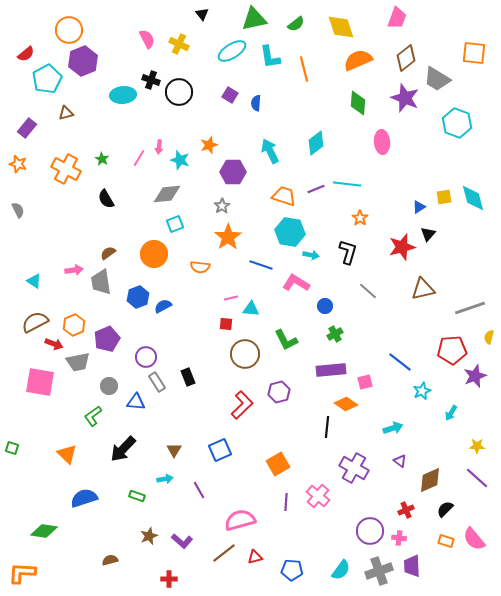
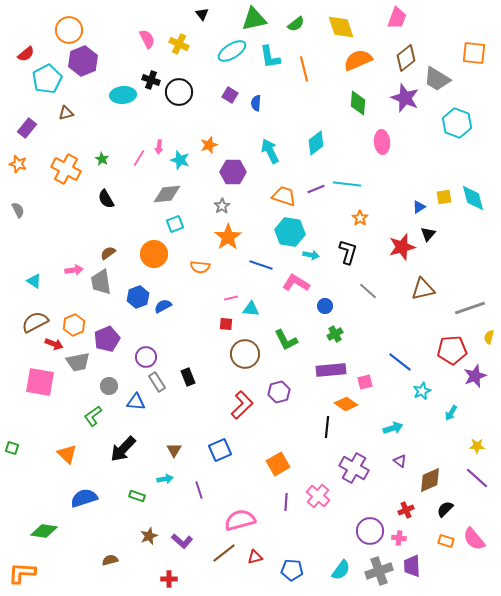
purple line at (199, 490): rotated 12 degrees clockwise
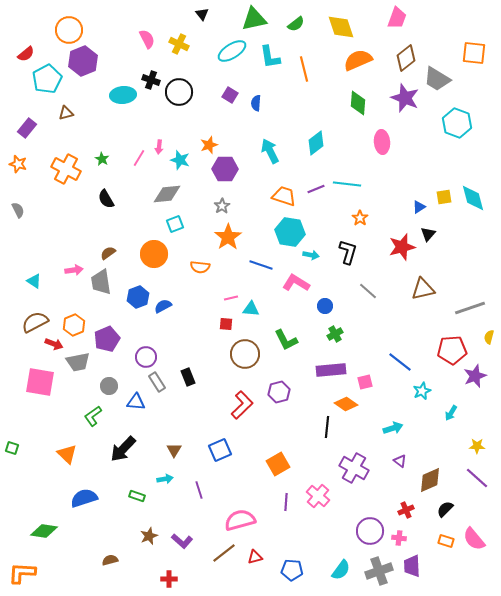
purple hexagon at (233, 172): moved 8 px left, 3 px up
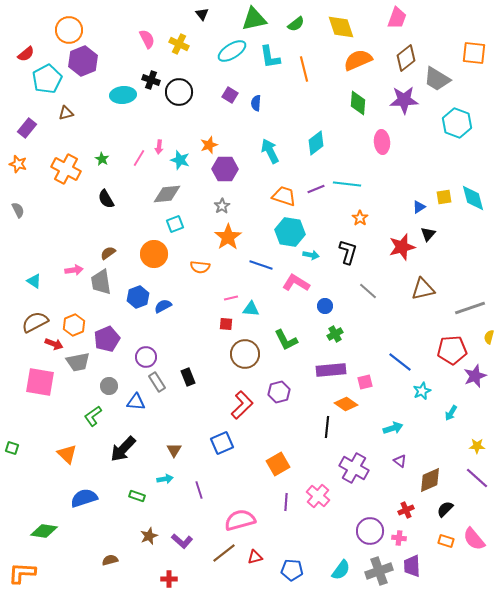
purple star at (405, 98): moved 1 px left, 2 px down; rotated 24 degrees counterclockwise
blue square at (220, 450): moved 2 px right, 7 px up
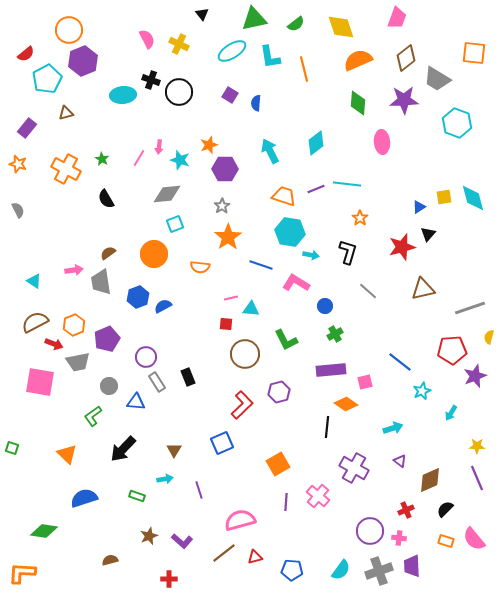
purple line at (477, 478): rotated 25 degrees clockwise
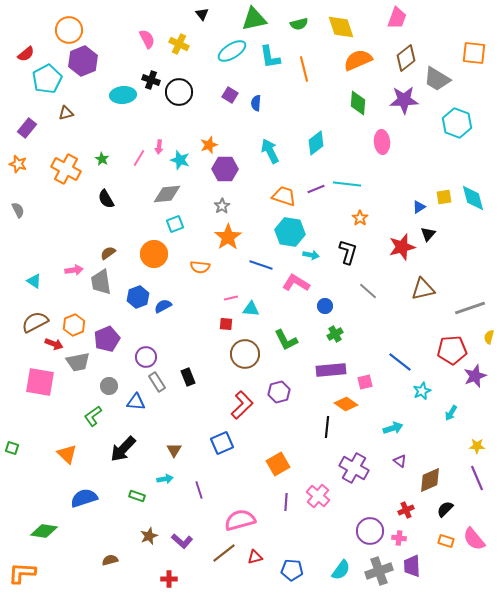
green semicircle at (296, 24): moved 3 px right; rotated 24 degrees clockwise
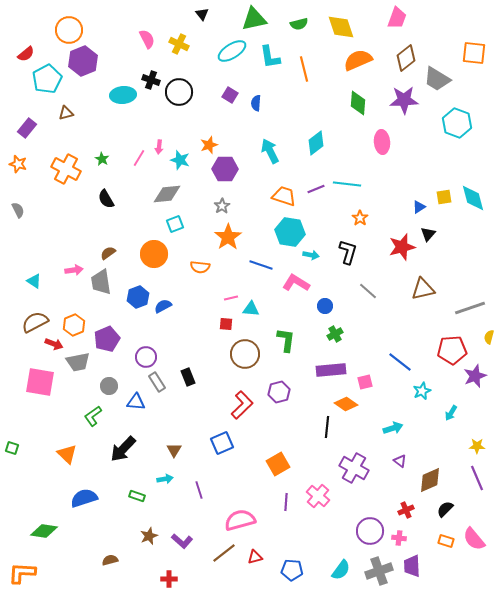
green L-shape at (286, 340): rotated 145 degrees counterclockwise
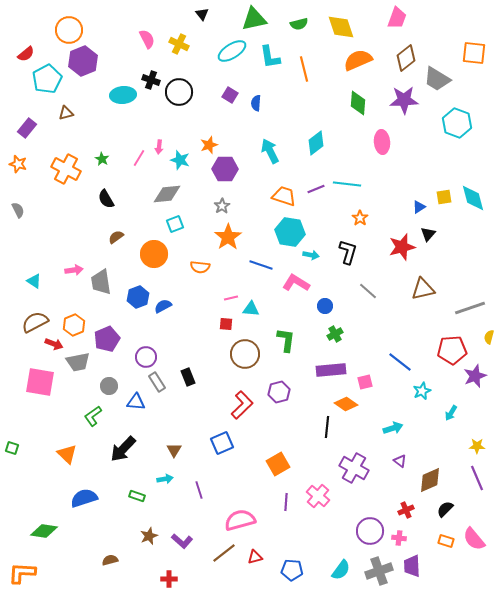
brown semicircle at (108, 253): moved 8 px right, 16 px up
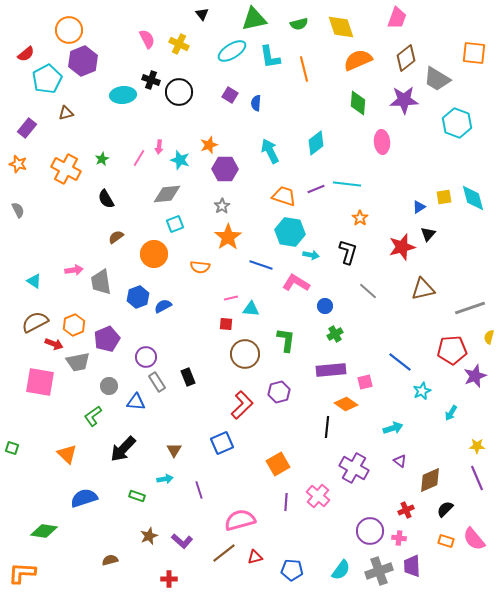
green star at (102, 159): rotated 16 degrees clockwise
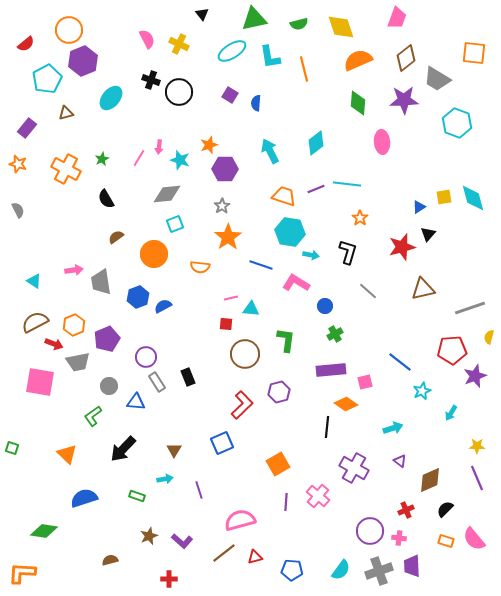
red semicircle at (26, 54): moved 10 px up
cyan ellipse at (123, 95): moved 12 px left, 3 px down; rotated 45 degrees counterclockwise
